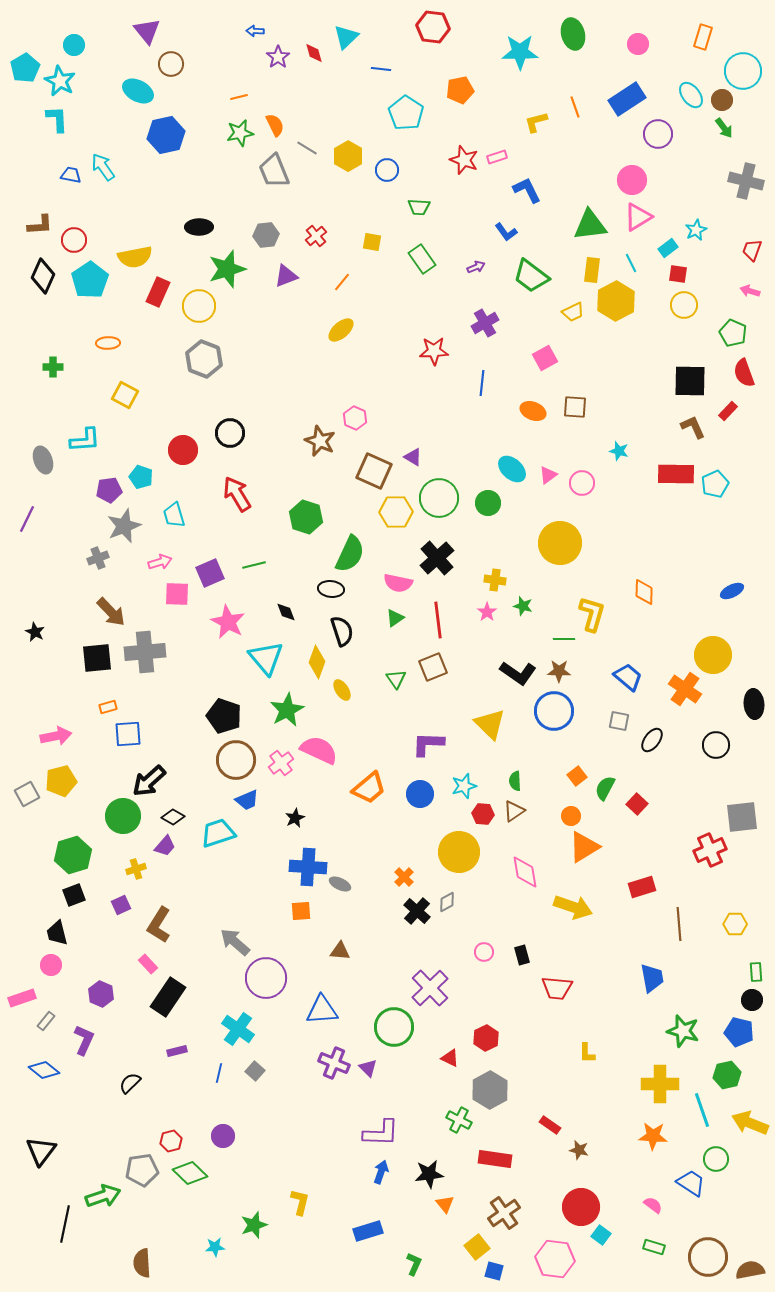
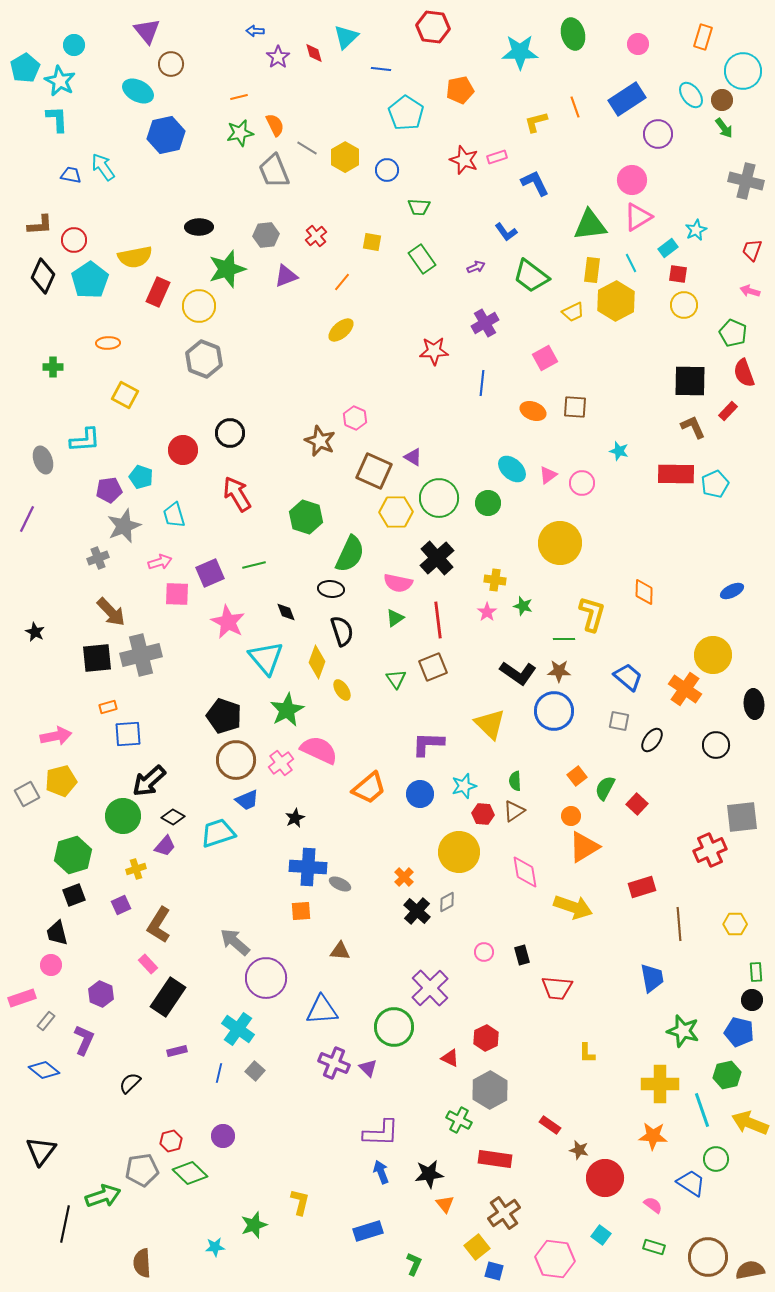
yellow hexagon at (348, 156): moved 3 px left, 1 px down
blue L-shape at (527, 190): moved 8 px right, 7 px up
gray cross at (145, 652): moved 4 px left, 3 px down; rotated 9 degrees counterclockwise
blue arrow at (381, 1172): rotated 40 degrees counterclockwise
red circle at (581, 1207): moved 24 px right, 29 px up
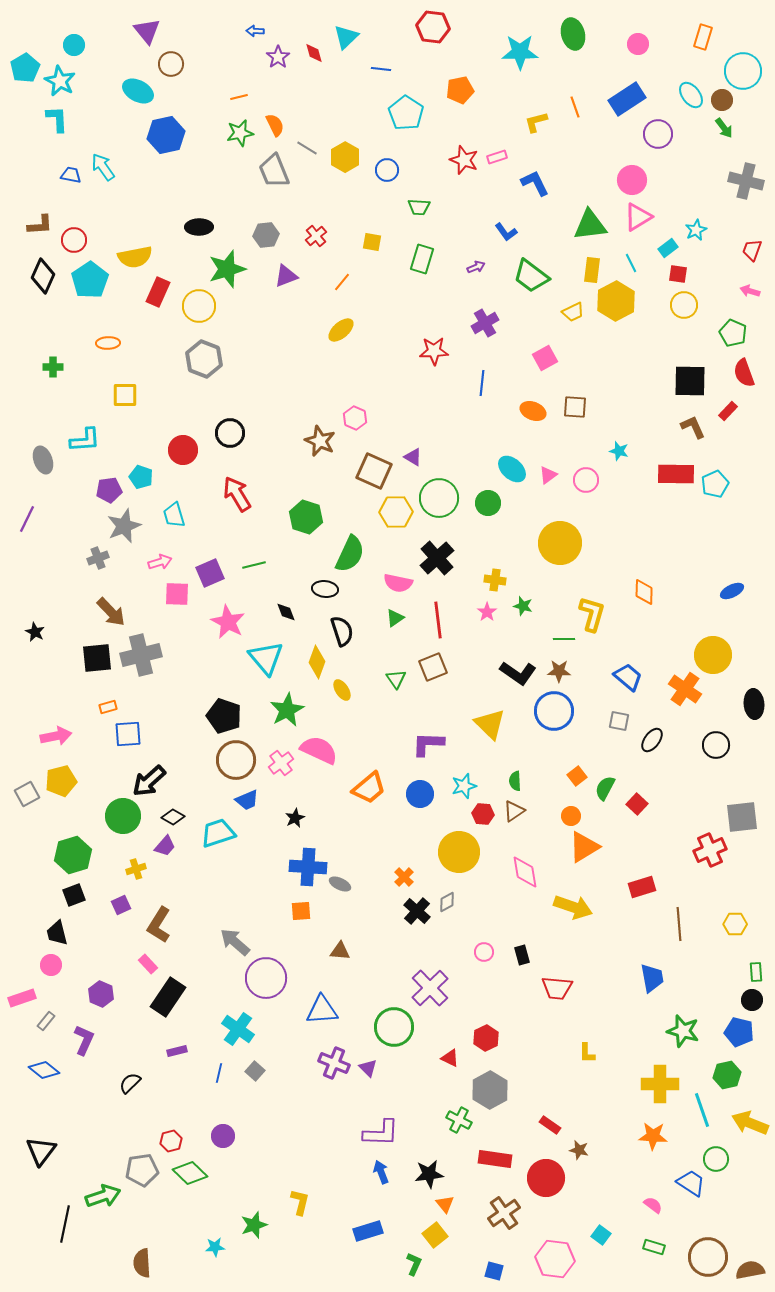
green rectangle at (422, 259): rotated 52 degrees clockwise
yellow square at (125, 395): rotated 28 degrees counterclockwise
pink circle at (582, 483): moved 4 px right, 3 px up
black ellipse at (331, 589): moved 6 px left
red circle at (605, 1178): moved 59 px left
yellow square at (477, 1247): moved 42 px left, 12 px up
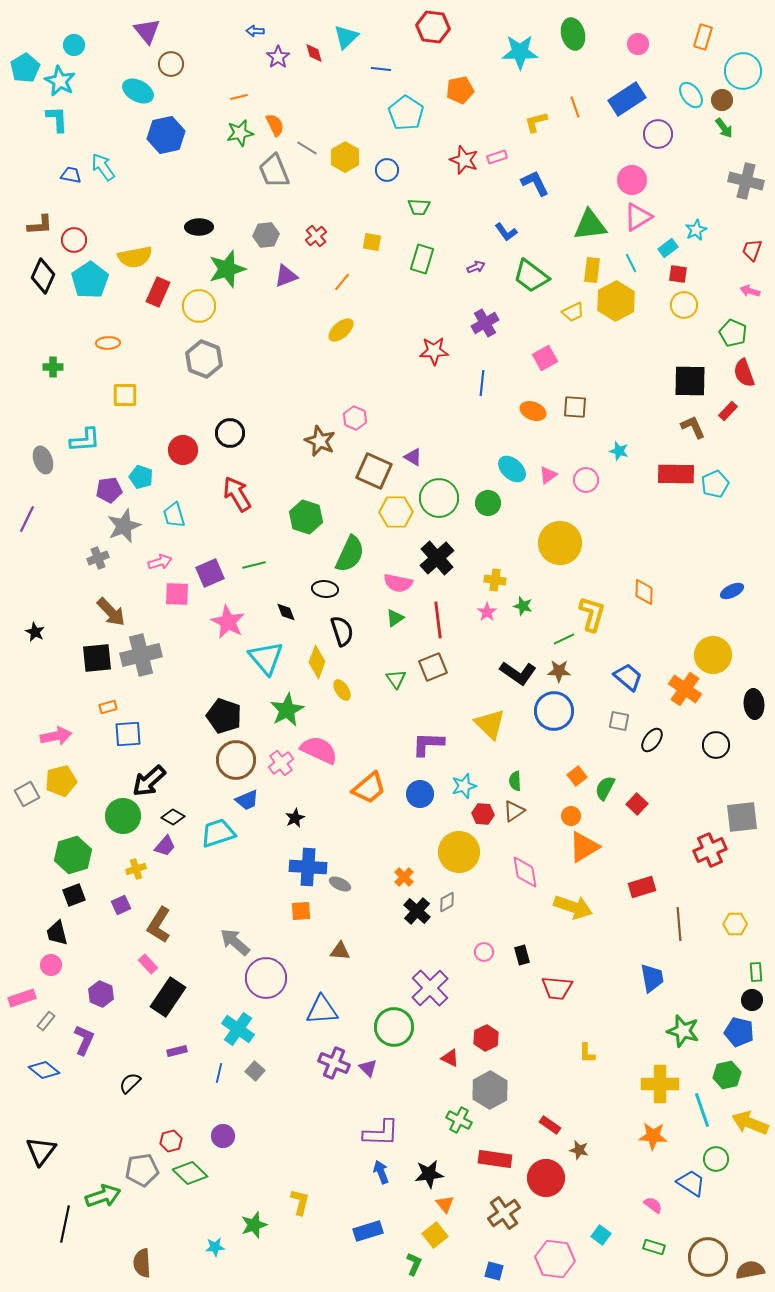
green line at (564, 639): rotated 25 degrees counterclockwise
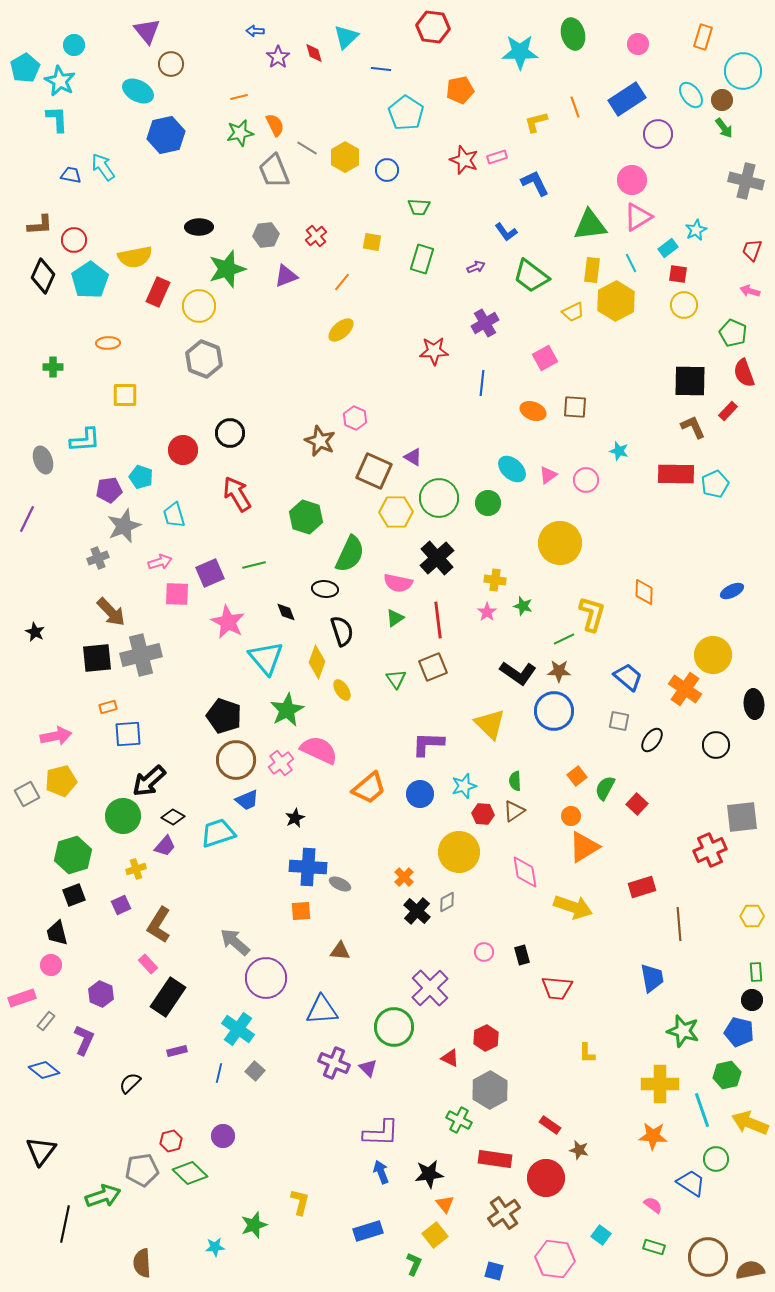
yellow hexagon at (735, 924): moved 17 px right, 8 px up
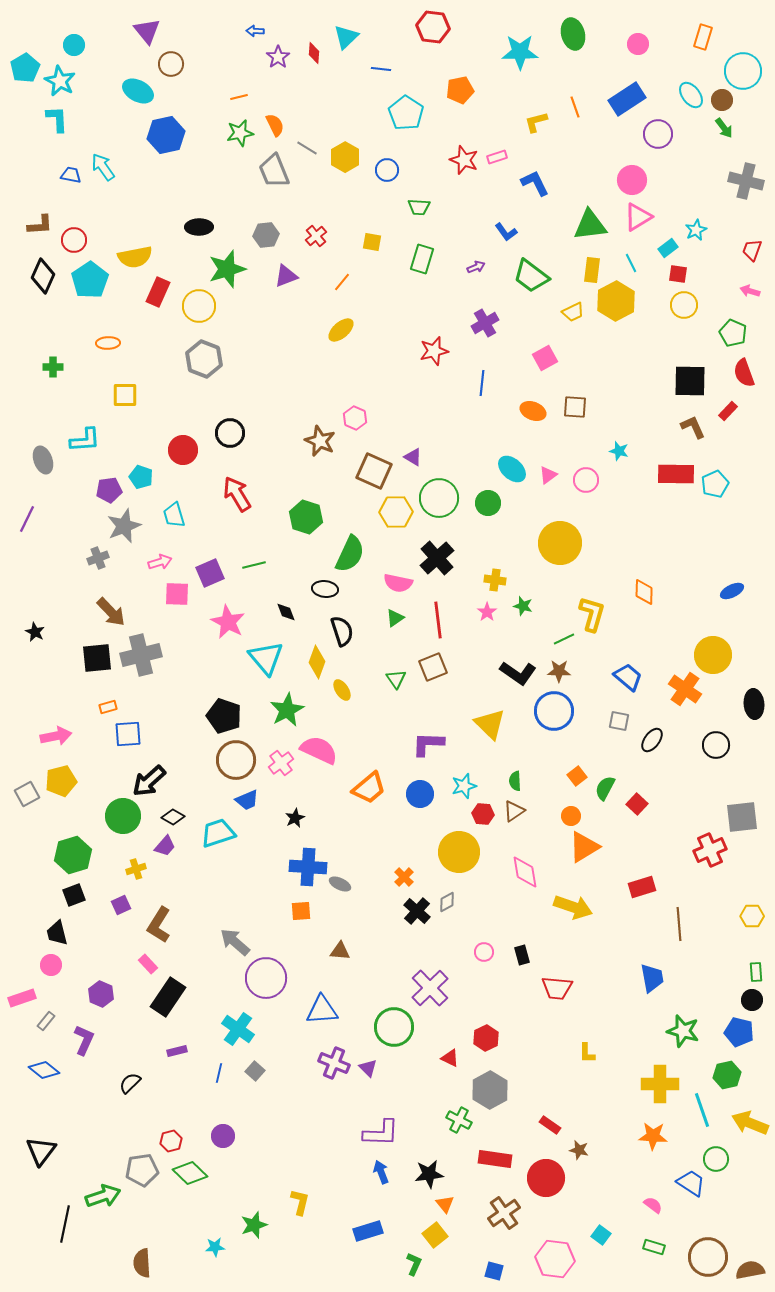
red diamond at (314, 53): rotated 20 degrees clockwise
red star at (434, 351): rotated 12 degrees counterclockwise
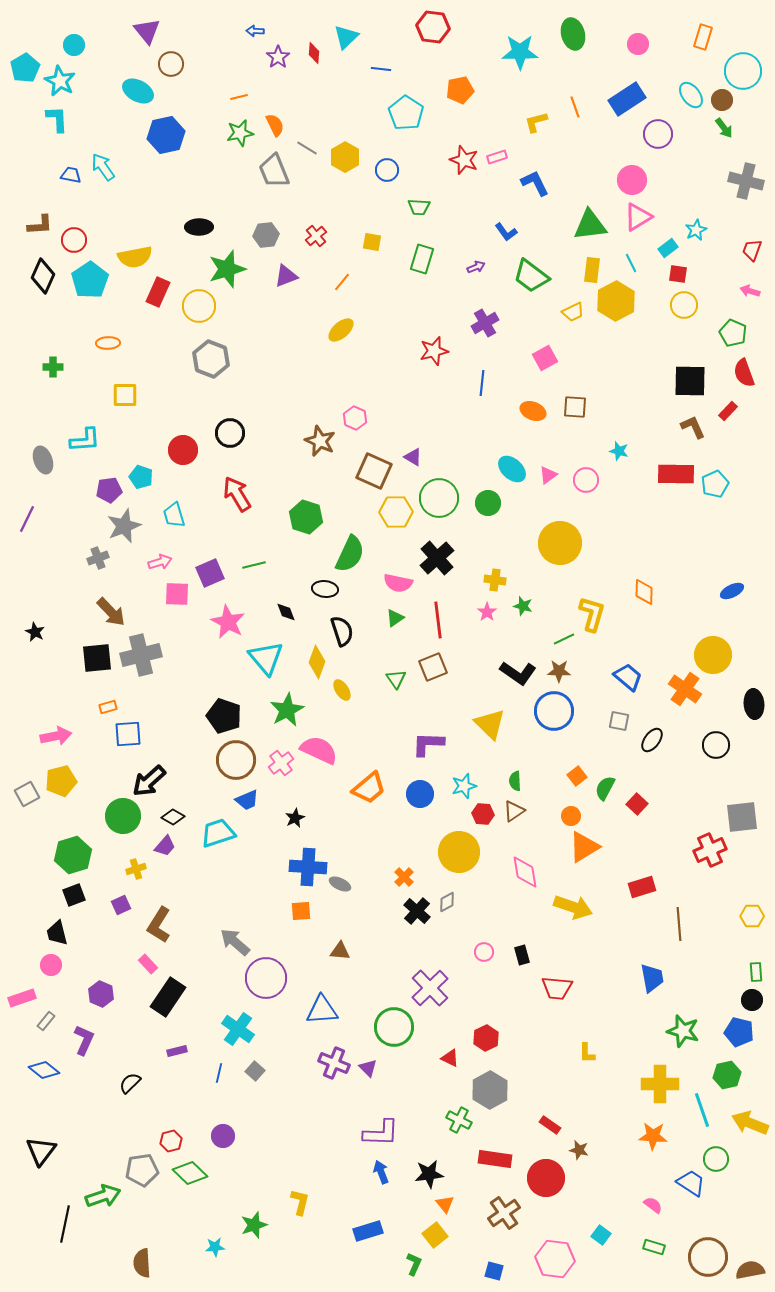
gray hexagon at (204, 359): moved 7 px right
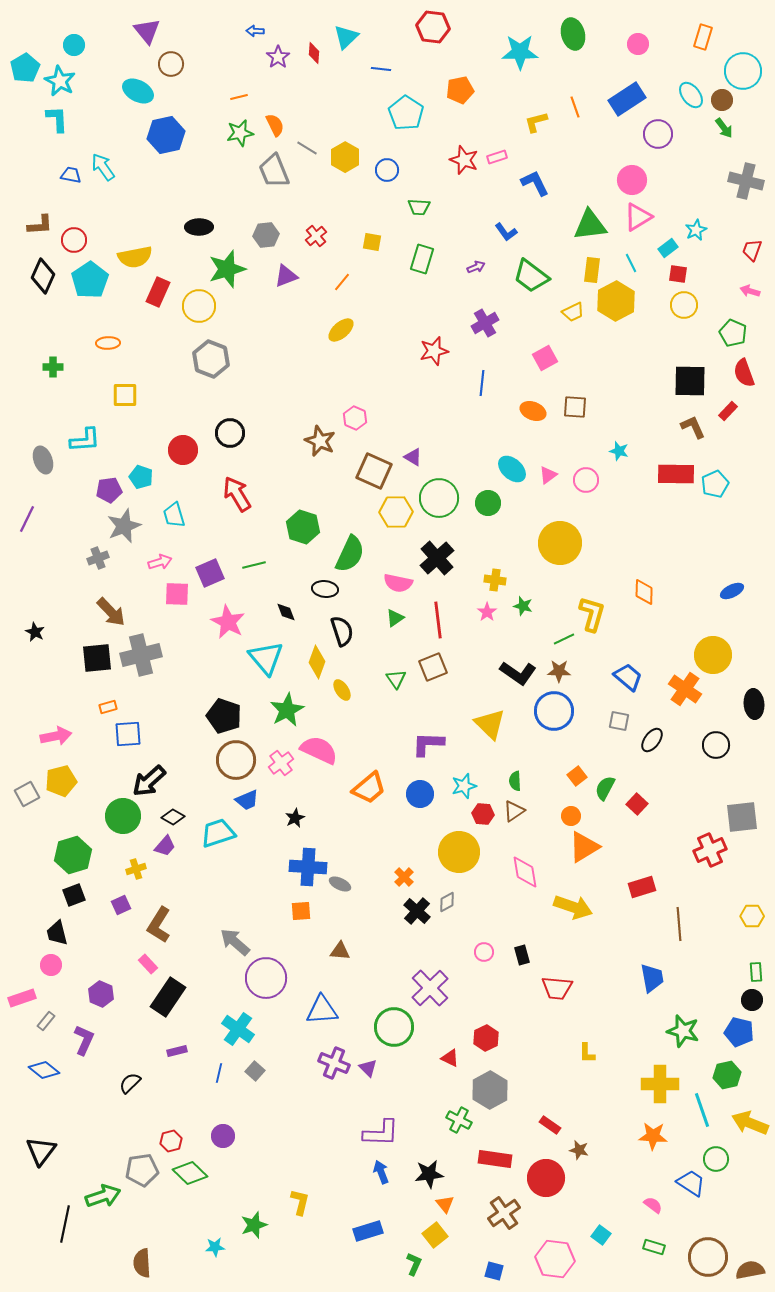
green hexagon at (306, 517): moved 3 px left, 10 px down
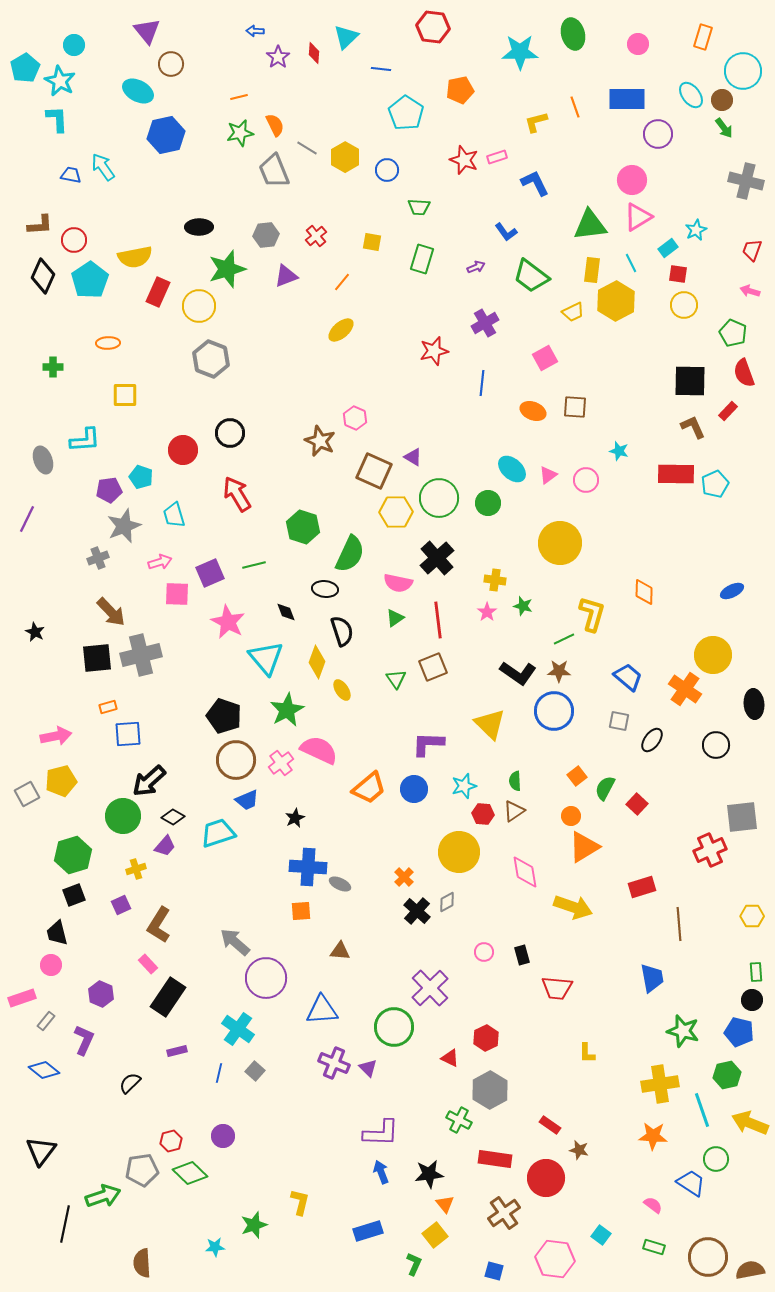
blue rectangle at (627, 99): rotated 33 degrees clockwise
blue circle at (420, 794): moved 6 px left, 5 px up
yellow cross at (660, 1084): rotated 9 degrees counterclockwise
